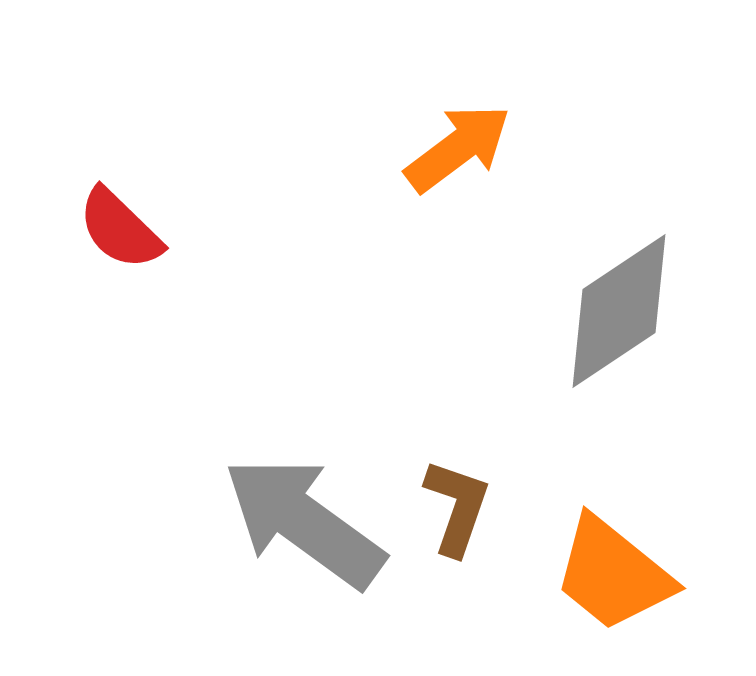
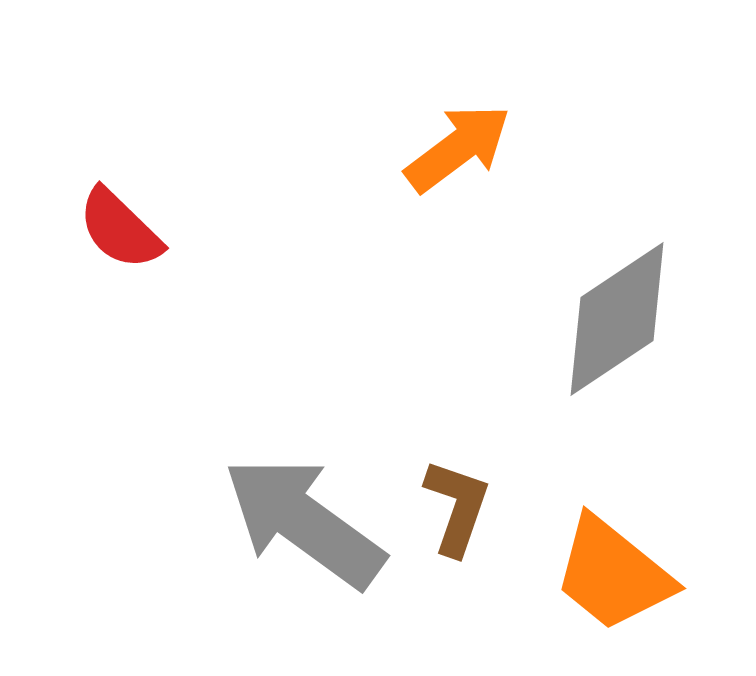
gray diamond: moved 2 px left, 8 px down
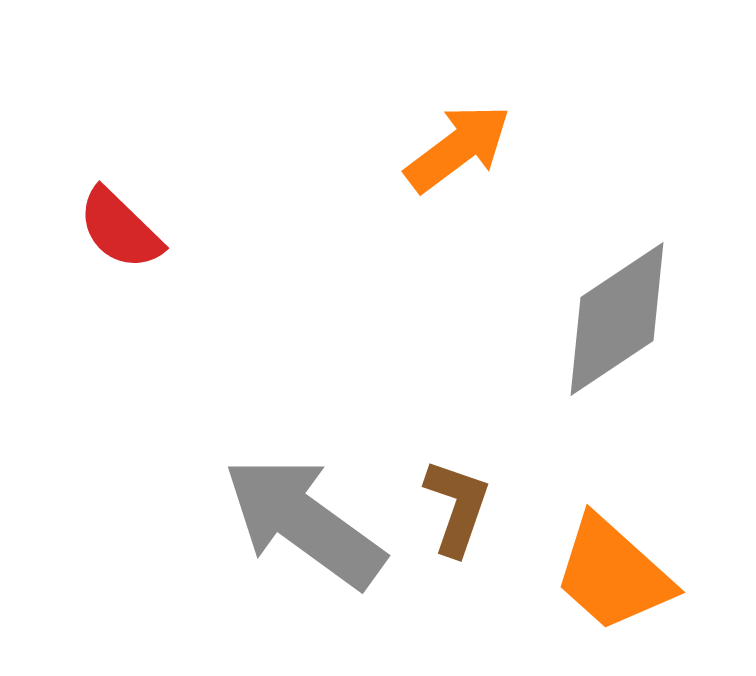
orange trapezoid: rotated 3 degrees clockwise
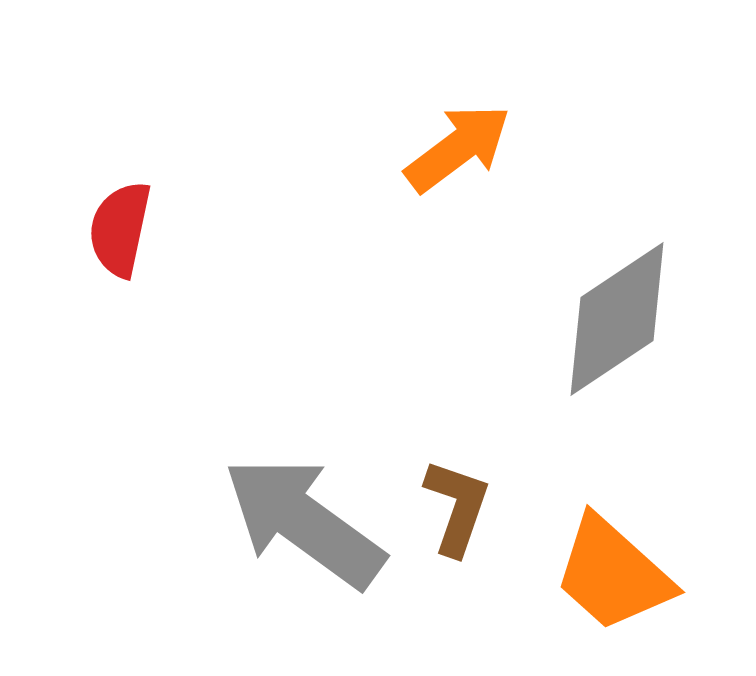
red semicircle: rotated 58 degrees clockwise
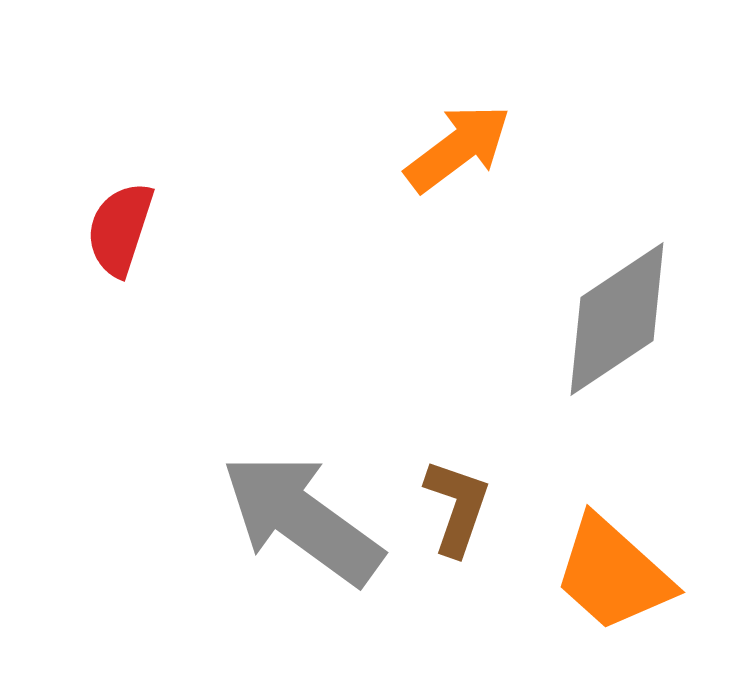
red semicircle: rotated 6 degrees clockwise
gray arrow: moved 2 px left, 3 px up
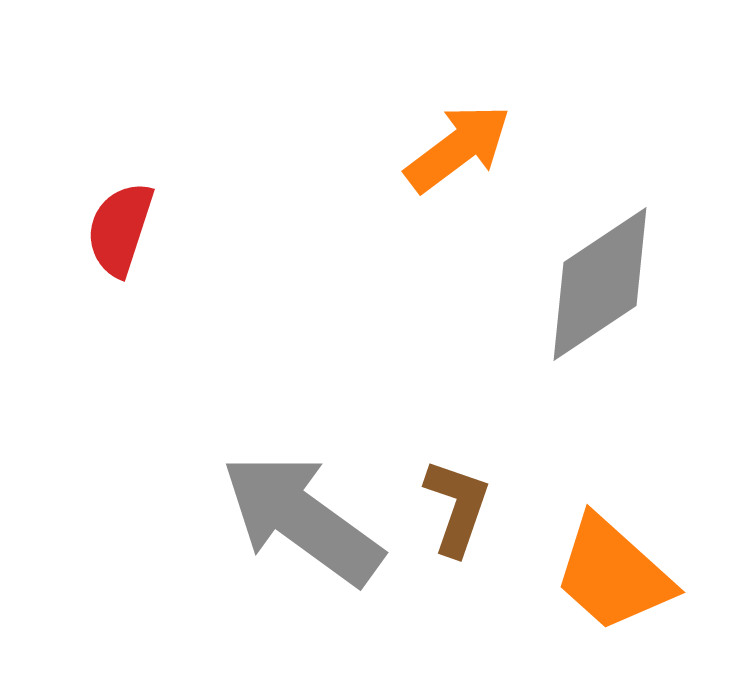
gray diamond: moved 17 px left, 35 px up
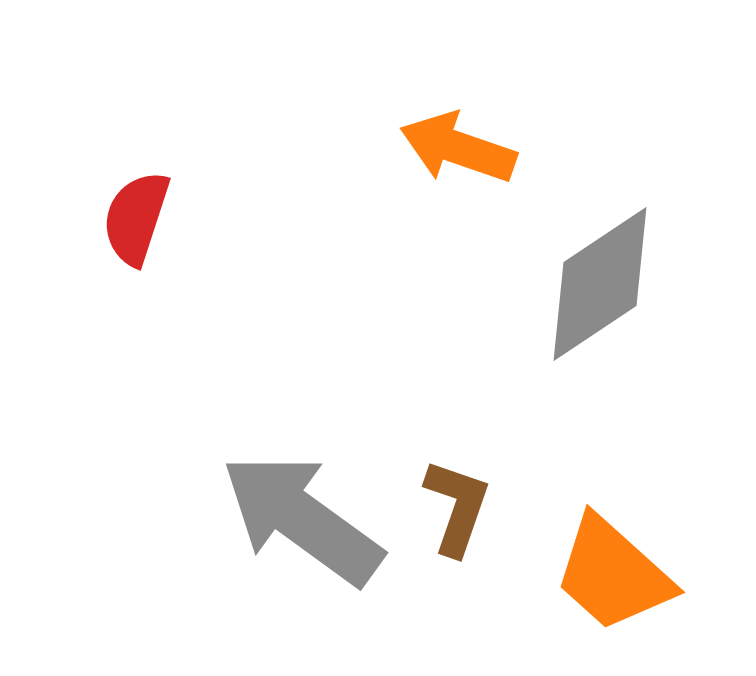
orange arrow: rotated 124 degrees counterclockwise
red semicircle: moved 16 px right, 11 px up
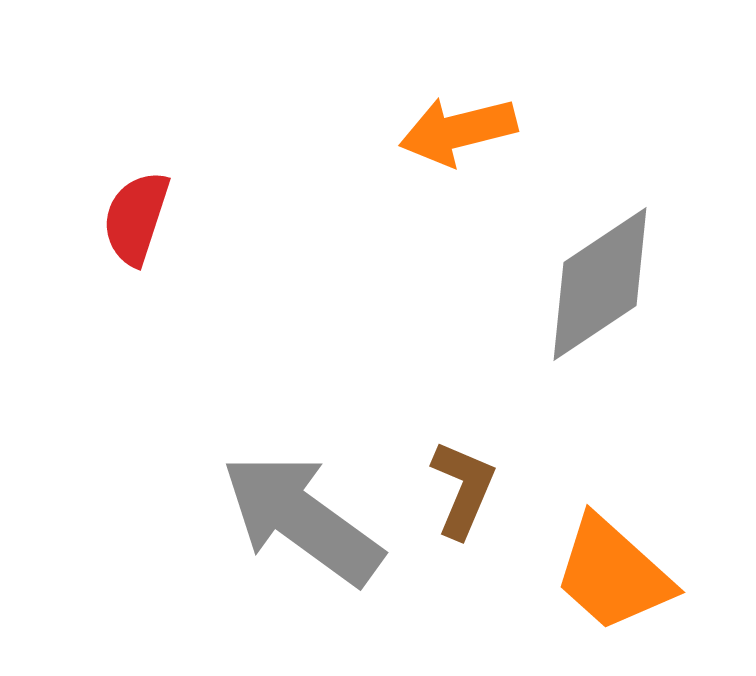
orange arrow: moved 17 px up; rotated 33 degrees counterclockwise
brown L-shape: moved 6 px right, 18 px up; rotated 4 degrees clockwise
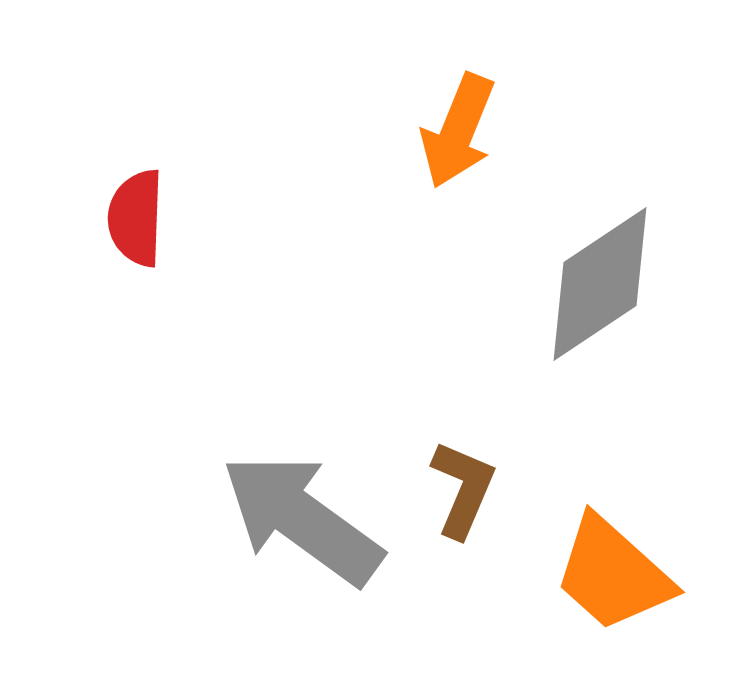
orange arrow: rotated 54 degrees counterclockwise
red semicircle: rotated 16 degrees counterclockwise
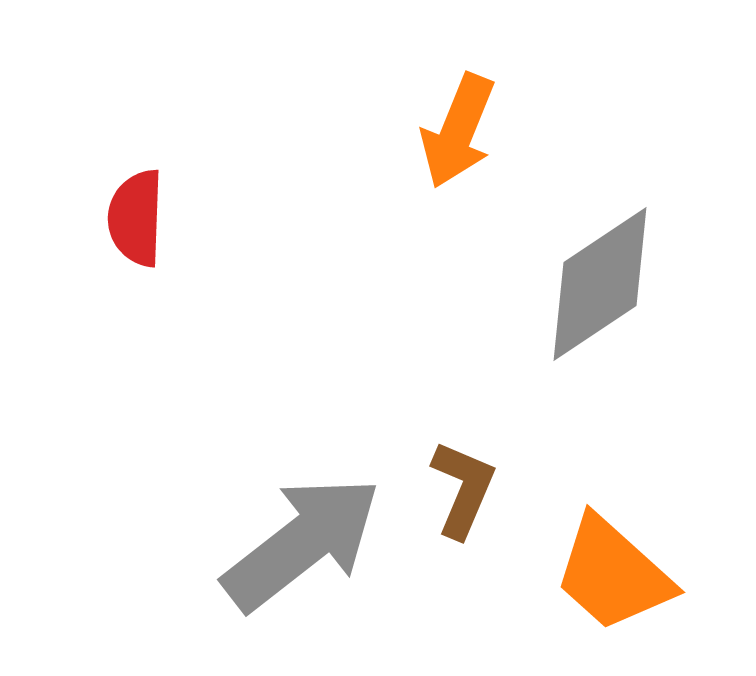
gray arrow: moved 24 px down; rotated 106 degrees clockwise
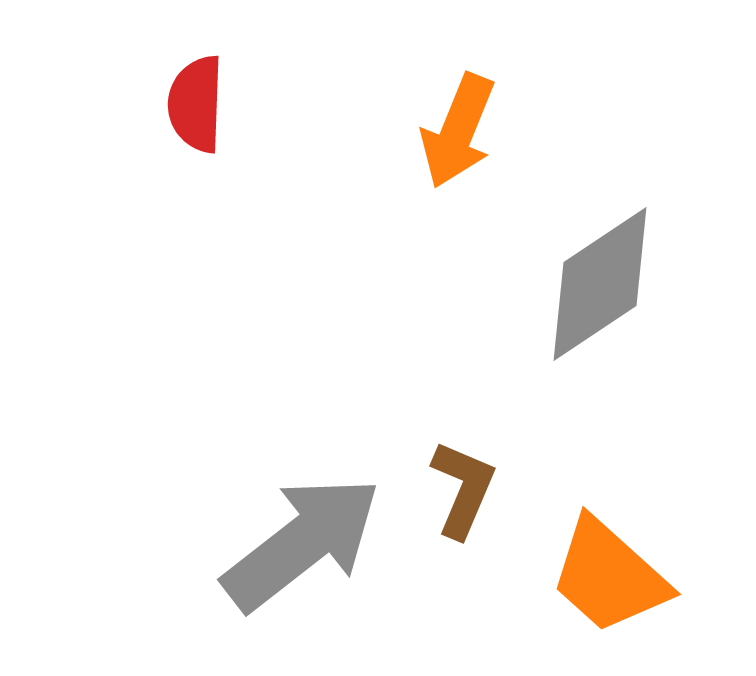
red semicircle: moved 60 px right, 114 px up
orange trapezoid: moved 4 px left, 2 px down
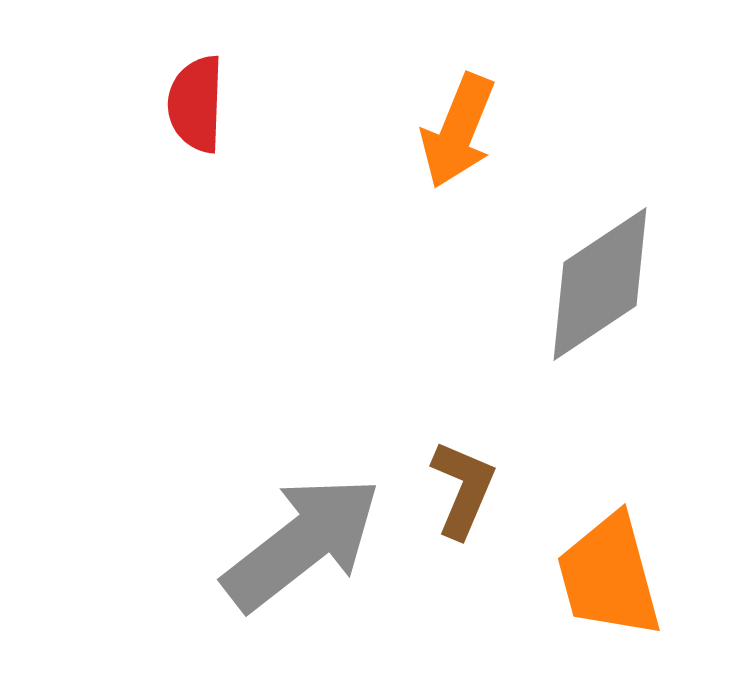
orange trapezoid: rotated 33 degrees clockwise
